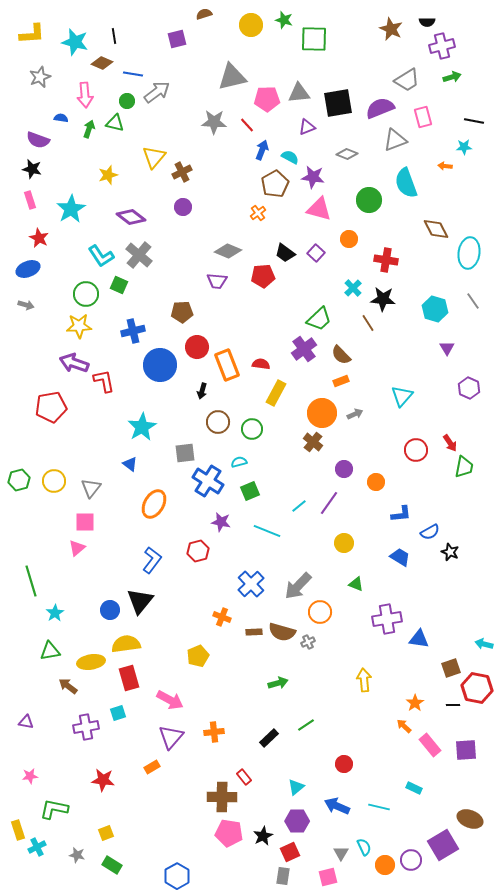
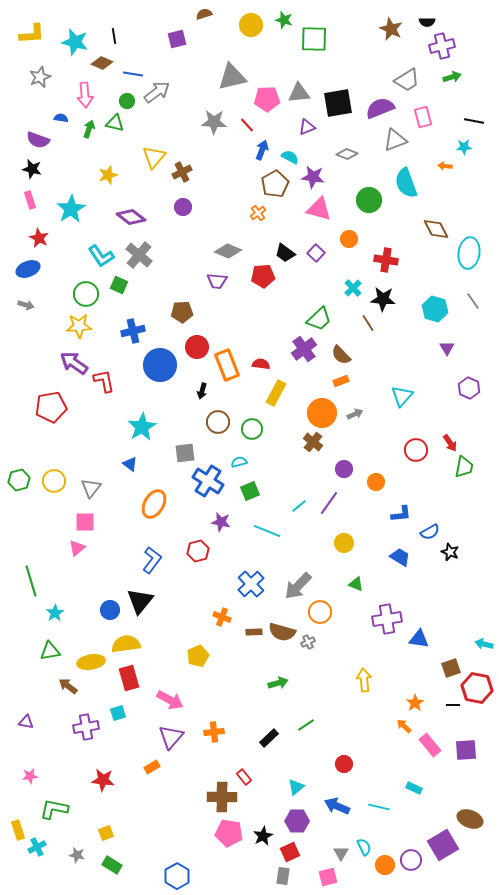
purple arrow at (74, 363): rotated 16 degrees clockwise
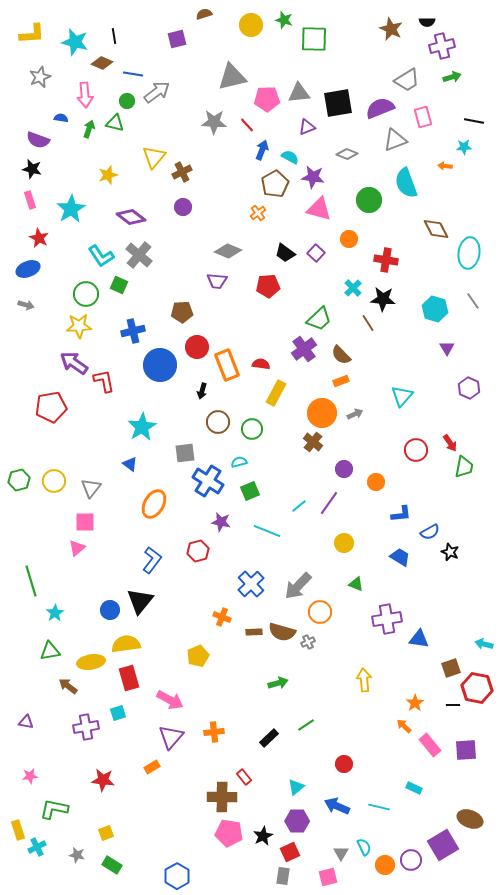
red pentagon at (263, 276): moved 5 px right, 10 px down
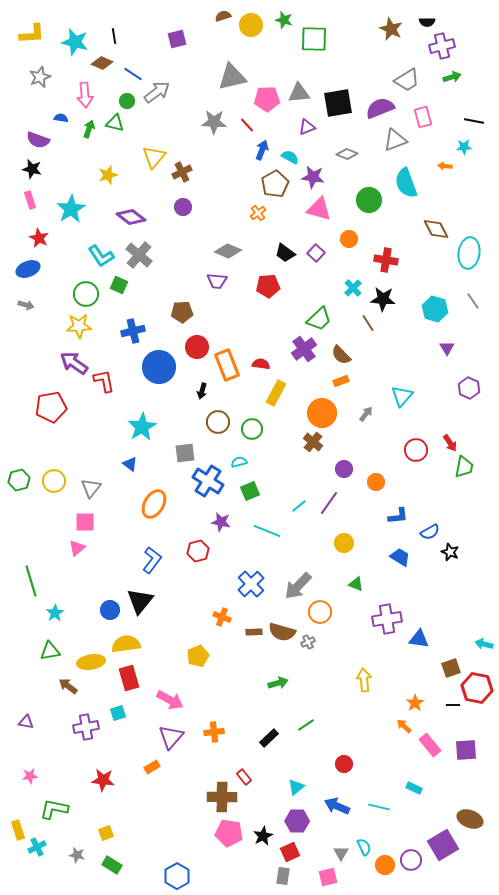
brown semicircle at (204, 14): moved 19 px right, 2 px down
blue line at (133, 74): rotated 24 degrees clockwise
blue circle at (160, 365): moved 1 px left, 2 px down
gray arrow at (355, 414): moved 11 px right; rotated 28 degrees counterclockwise
blue L-shape at (401, 514): moved 3 px left, 2 px down
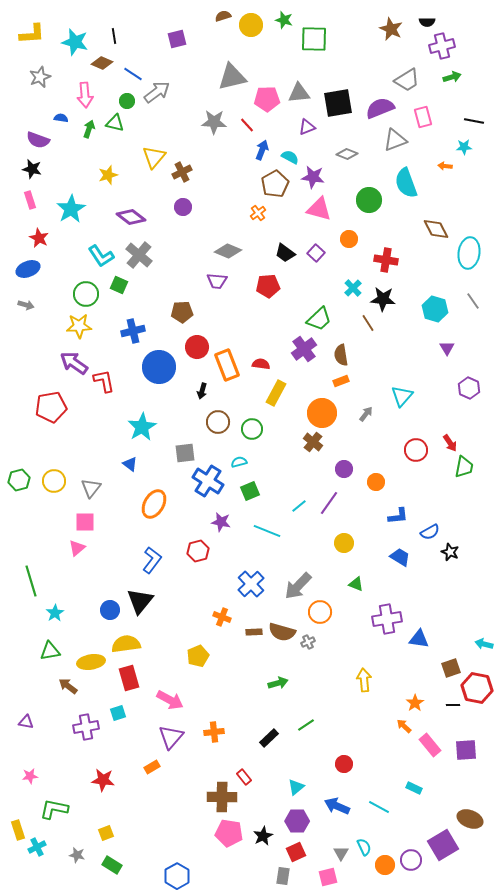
brown semicircle at (341, 355): rotated 35 degrees clockwise
cyan line at (379, 807): rotated 15 degrees clockwise
red square at (290, 852): moved 6 px right
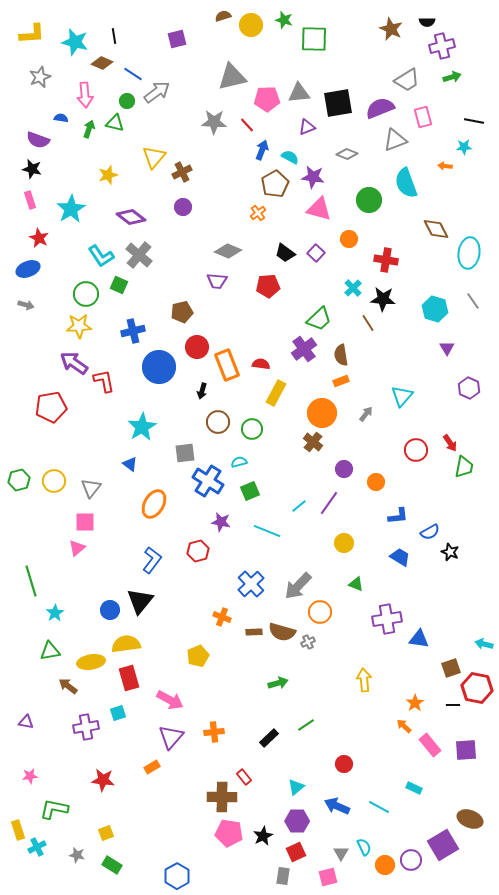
brown pentagon at (182, 312): rotated 10 degrees counterclockwise
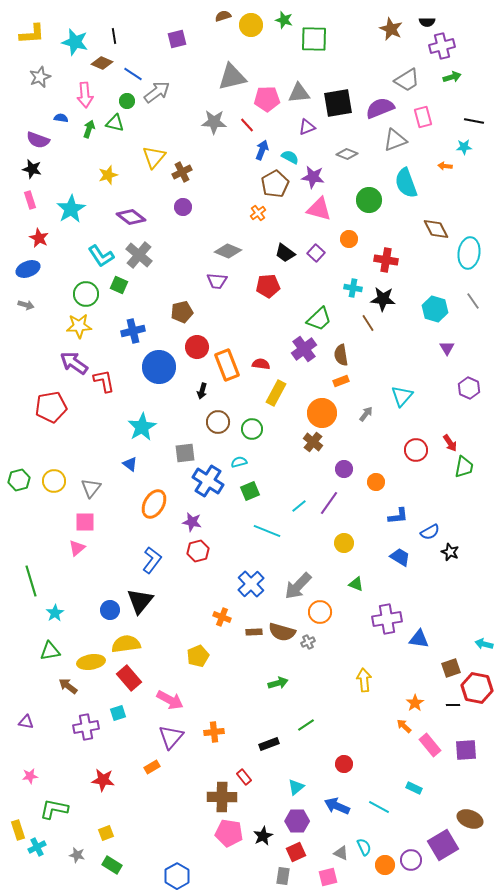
cyan cross at (353, 288): rotated 36 degrees counterclockwise
purple star at (221, 522): moved 29 px left
red rectangle at (129, 678): rotated 25 degrees counterclockwise
black rectangle at (269, 738): moved 6 px down; rotated 24 degrees clockwise
gray triangle at (341, 853): rotated 35 degrees counterclockwise
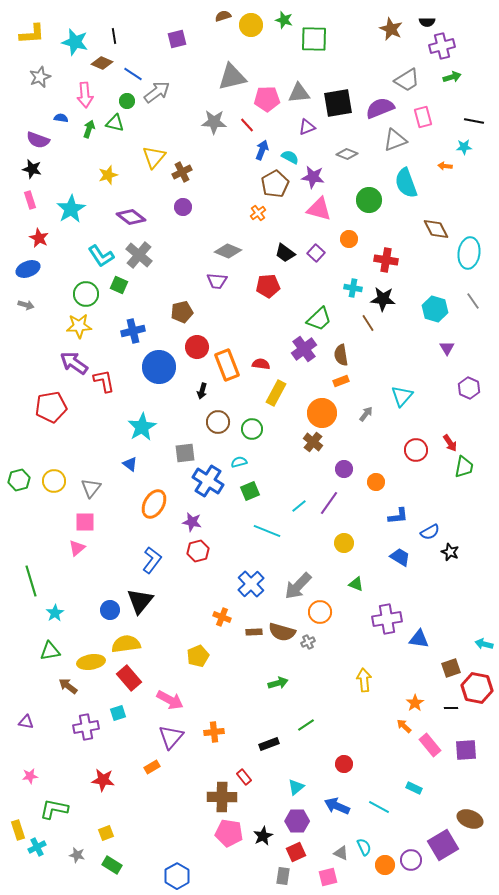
black line at (453, 705): moved 2 px left, 3 px down
